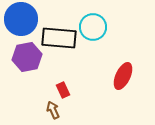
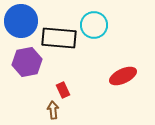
blue circle: moved 2 px down
cyan circle: moved 1 px right, 2 px up
purple hexagon: moved 5 px down
red ellipse: rotated 40 degrees clockwise
brown arrow: rotated 18 degrees clockwise
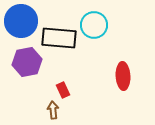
red ellipse: rotated 68 degrees counterclockwise
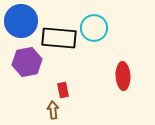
cyan circle: moved 3 px down
red rectangle: rotated 14 degrees clockwise
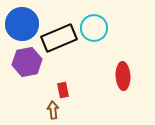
blue circle: moved 1 px right, 3 px down
black rectangle: rotated 28 degrees counterclockwise
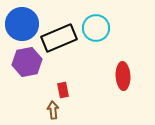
cyan circle: moved 2 px right
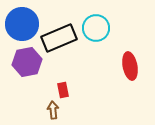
red ellipse: moved 7 px right, 10 px up; rotated 8 degrees counterclockwise
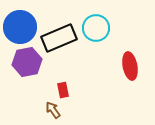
blue circle: moved 2 px left, 3 px down
brown arrow: rotated 30 degrees counterclockwise
